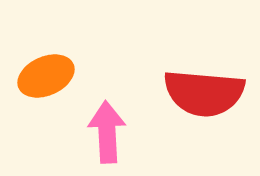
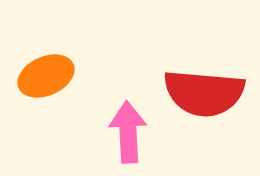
pink arrow: moved 21 px right
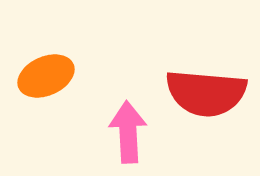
red semicircle: moved 2 px right
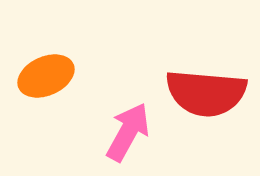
pink arrow: rotated 32 degrees clockwise
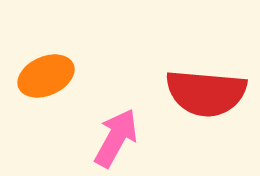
pink arrow: moved 12 px left, 6 px down
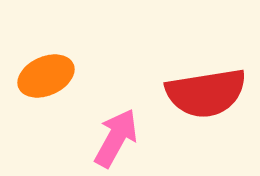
red semicircle: rotated 14 degrees counterclockwise
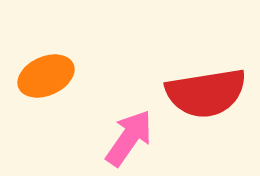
pink arrow: moved 13 px right; rotated 6 degrees clockwise
